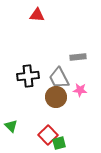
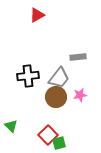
red triangle: rotated 35 degrees counterclockwise
gray trapezoid: rotated 115 degrees counterclockwise
pink star: moved 5 px down; rotated 16 degrees counterclockwise
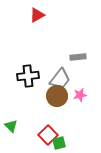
gray trapezoid: moved 1 px right, 1 px down
brown circle: moved 1 px right, 1 px up
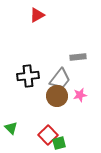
green triangle: moved 2 px down
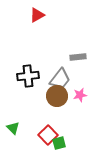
green triangle: moved 2 px right
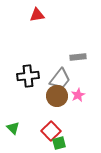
red triangle: rotated 21 degrees clockwise
pink star: moved 2 px left; rotated 16 degrees counterclockwise
red square: moved 3 px right, 4 px up
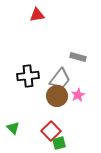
gray rectangle: rotated 21 degrees clockwise
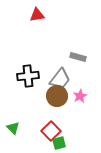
pink star: moved 2 px right, 1 px down
